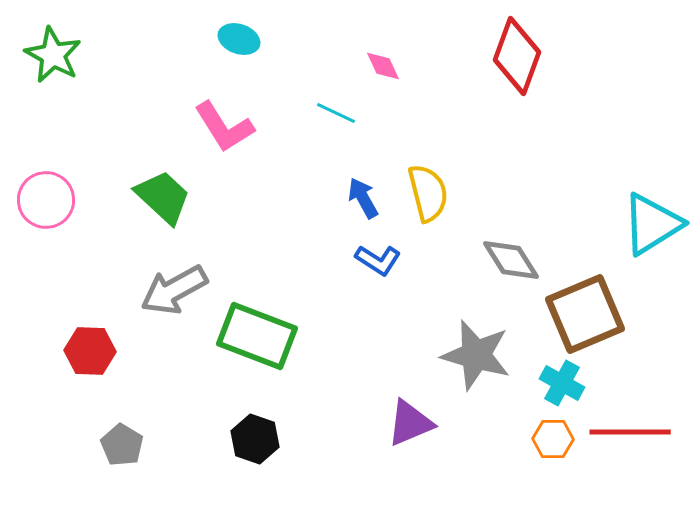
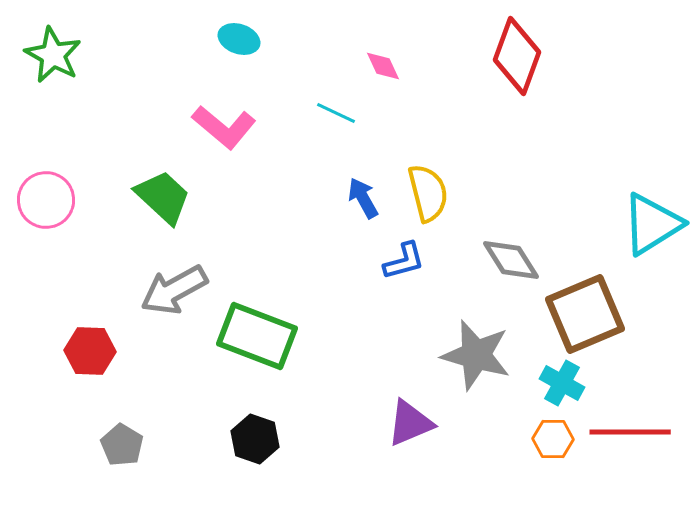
pink L-shape: rotated 18 degrees counterclockwise
blue L-shape: moved 26 px right, 1 px down; rotated 48 degrees counterclockwise
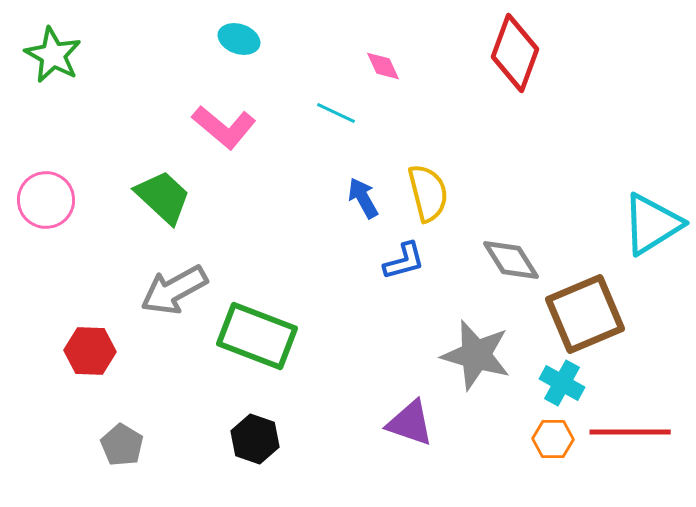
red diamond: moved 2 px left, 3 px up
purple triangle: rotated 42 degrees clockwise
